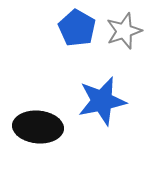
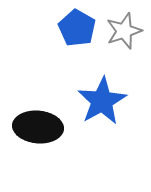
blue star: rotated 18 degrees counterclockwise
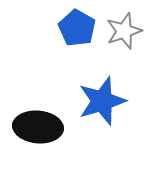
blue star: rotated 12 degrees clockwise
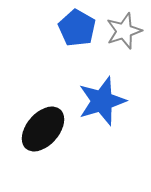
black ellipse: moved 5 px right, 2 px down; rotated 54 degrees counterclockwise
